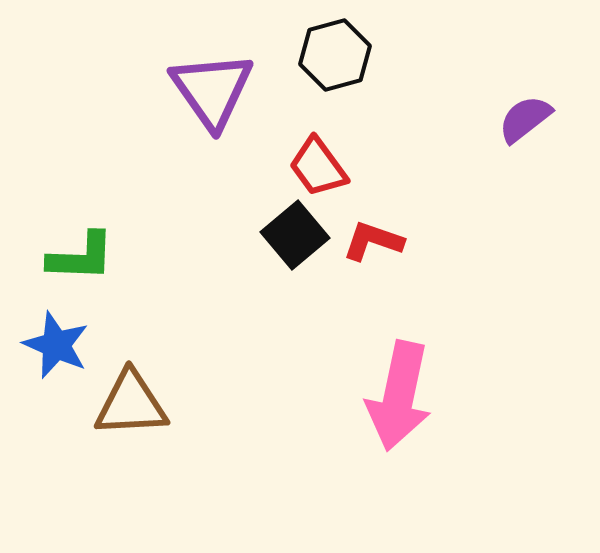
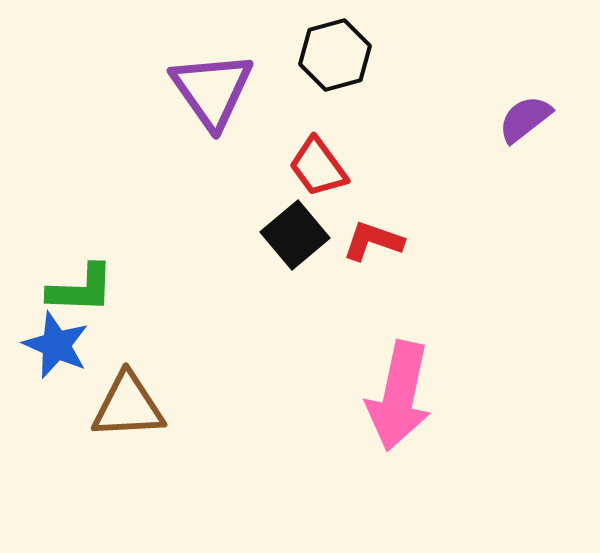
green L-shape: moved 32 px down
brown triangle: moved 3 px left, 2 px down
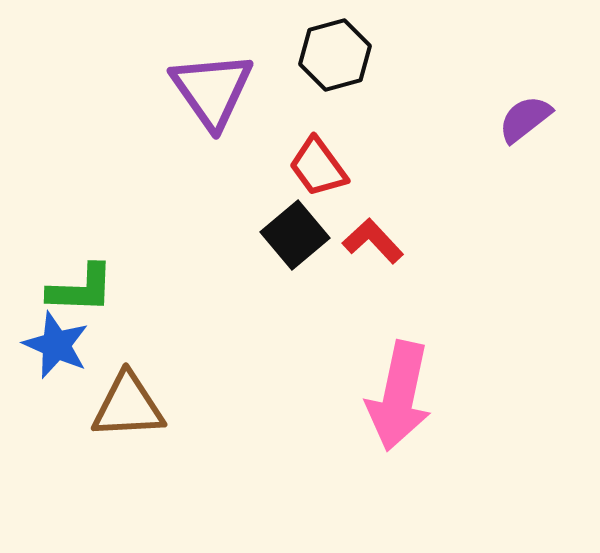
red L-shape: rotated 28 degrees clockwise
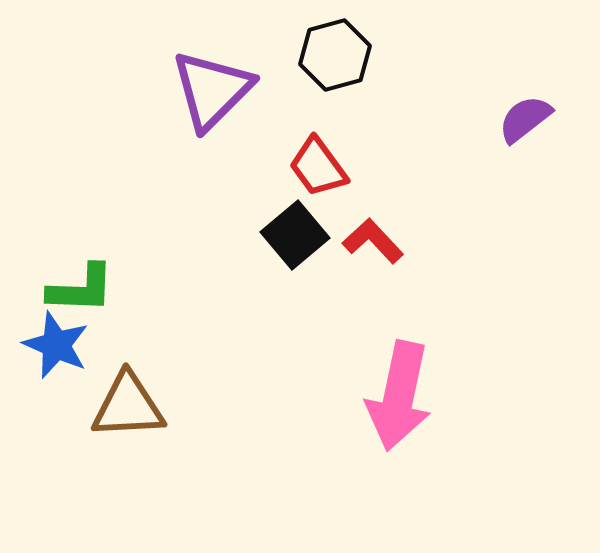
purple triangle: rotated 20 degrees clockwise
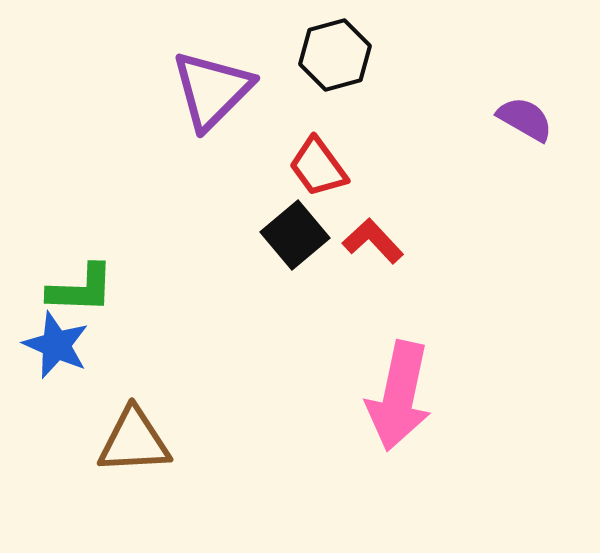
purple semicircle: rotated 68 degrees clockwise
brown triangle: moved 6 px right, 35 px down
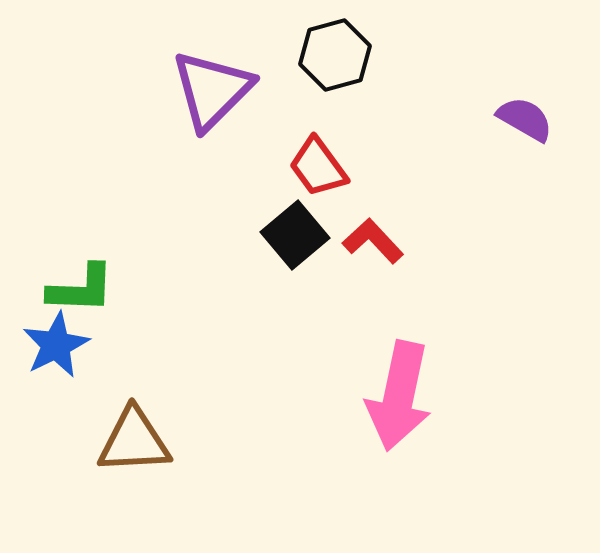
blue star: rotated 22 degrees clockwise
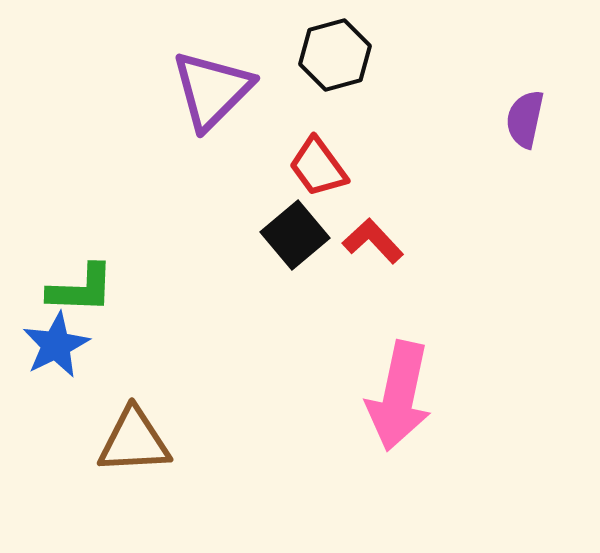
purple semicircle: rotated 108 degrees counterclockwise
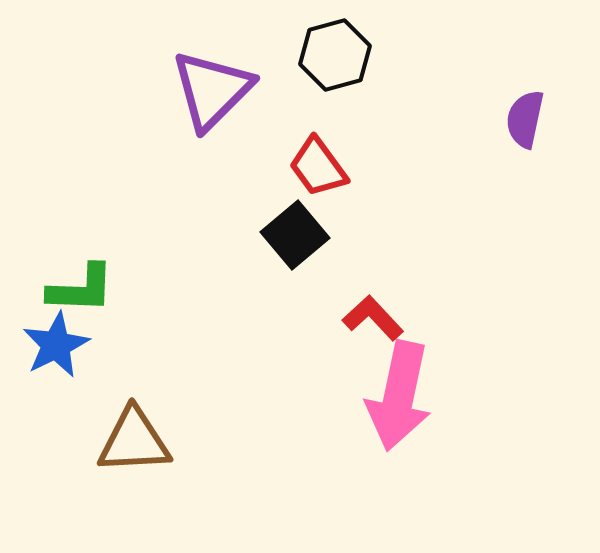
red L-shape: moved 77 px down
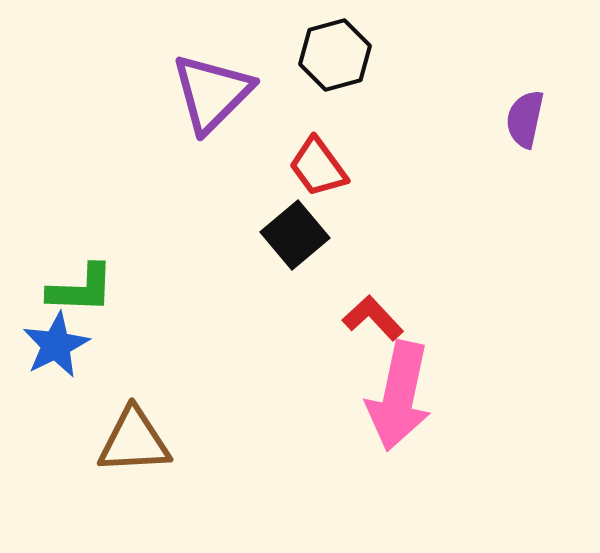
purple triangle: moved 3 px down
